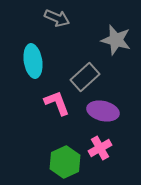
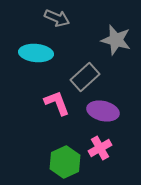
cyan ellipse: moved 3 px right, 8 px up; rotated 76 degrees counterclockwise
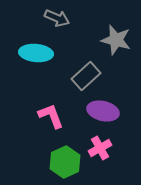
gray rectangle: moved 1 px right, 1 px up
pink L-shape: moved 6 px left, 13 px down
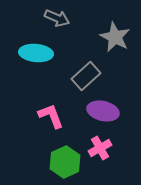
gray star: moved 1 px left, 3 px up; rotated 12 degrees clockwise
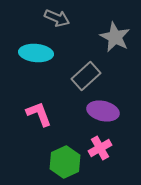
pink L-shape: moved 12 px left, 2 px up
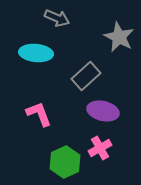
gray star: moved 4 px right
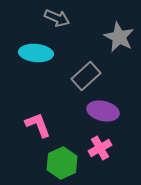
pink L-shape: moved 1 px left, 11 px down
green hexagon: moved 3 px left, 1 px down
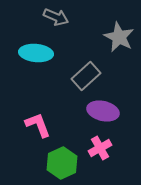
gray arrow: moved 1 px left, 1 px up
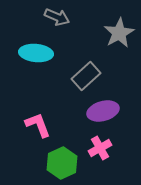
gray arrow: moved 1 px right
gray star: moved 4 px up; rotated 16 degrees clockwise
purple ellipse: rotated 28 degrees counterclockwise
